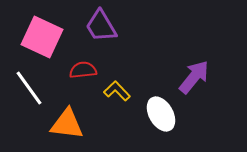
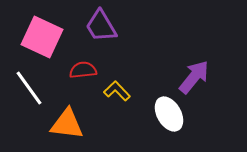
white ellipse: moved 8 px right
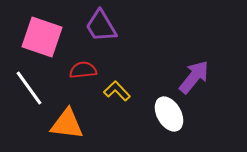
pink square: rotated 6 degrees counterclockwise
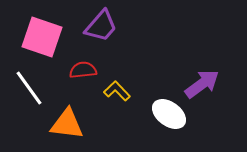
purple trapezoid: rotated 108 degrees counterclockwise
purple arrow: moved 8 px right, 7 px down; rotated 15 degrees clockwise
white ellipse: rotated 24 degrees counterclockwise
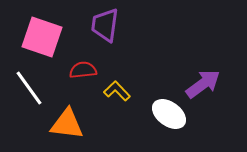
purple trapezoid: moved 4 px right, 1 px up; rotated 147 degrees clockwise
purple arrow: moved 1 px right
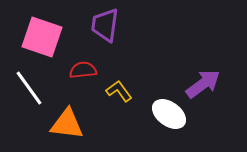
yellow L-shape: moved 2 px right; rotated 8 degrees clockwise
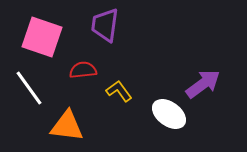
orange triangle: moved 2 px down
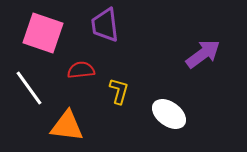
purple trapezoid: rotated 15 degrees counterclockwise
pink square: moved 1 px right, 4 px up
red semicircle: moved 2 px left
purple arrow: moved 30 px up
yellow L-shape: rotated 52 degrees clockwise
